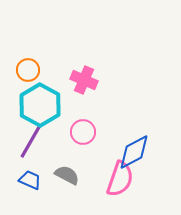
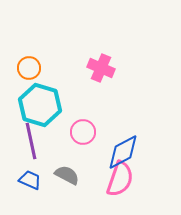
orange circle: moved 1 px right, 2 px up
pink cross: moved 17 px right, 12 px up
cyan hexagon: rotated 12 degrees counterclockwise
purple line: rotated 42 degrees counterclockwise
blue diamond: moved 11 px left
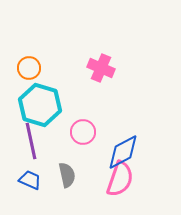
gray semicircle: rotated 50 degrees clockwise
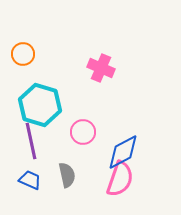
orange circle: moved 6 px left, 14 px up
